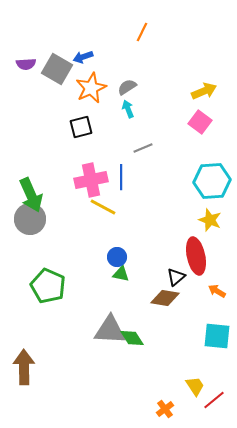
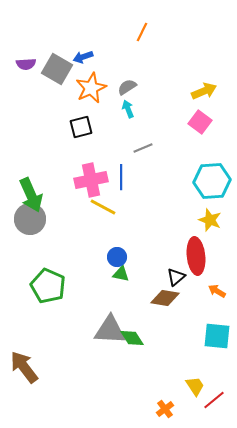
red ellipse: rotated 6 degrees clockwise
brown arrow: rotated 36 degrees counterclockwise
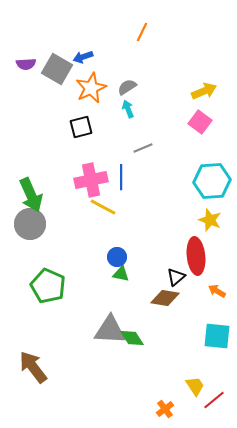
gray circle: moved 5 px down
brown arrow: moved 9 px right
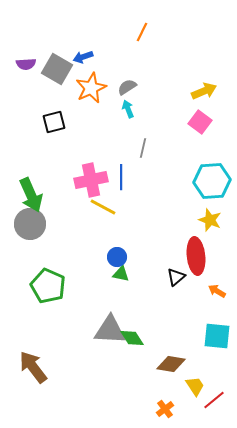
black square: moved 27 px left, 5 px up
gray line: rotated 54 degrees counterclockwise
brown diamond: moved 6 px right, 66 px down
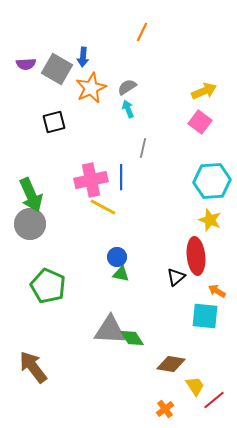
blue arrow: rotated 66 degrees counterclockwise
cyan square: moved 12 px left, 20 px up
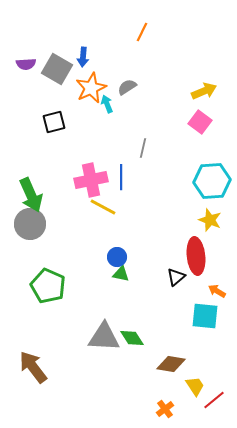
cyan arrow: moved 21 px left, 5 px up
gray triangle: moved 6 px left, 7 px down
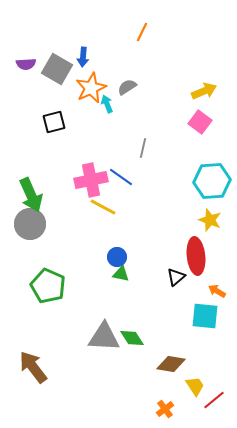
blue line: rotated 55 degrees counterclockwise
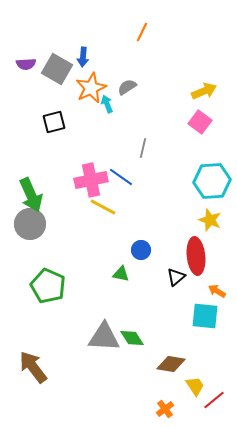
blue circle: moved 24 px right, 7 px up
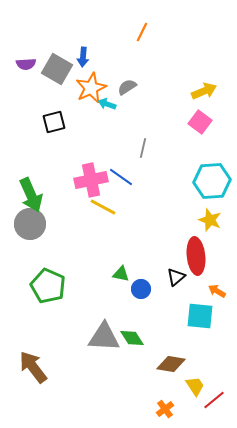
cyan arrow: rotated 48 degrees counterclockwise
blue circle: moved 39 px down
cyan square: moved 5 px left
